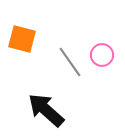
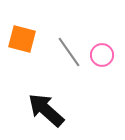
gray line: moved 1 px left, 10 px up
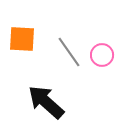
orange square: rotated 12 degrees counterclockwise
black arrow: moved 8 px up
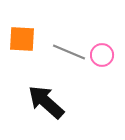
gray line: rotated 32 degrees counterclockwise
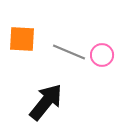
black arrow: rotated 87 degrees clockwise
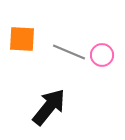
black arrow: moved 3 px right, 5 px down
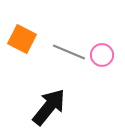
orange square: rotated 24 degrees clockwise
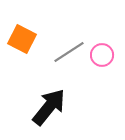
gray line: rotated 56 degrees counterclockwise
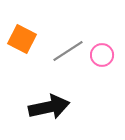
gray line: moved 1 px left, 1 px up
black arrow: rotated 39 degrees clockwise
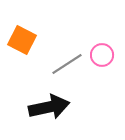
orange square: moved 1 px down
gray line: moved 1 px left, 13 px down
